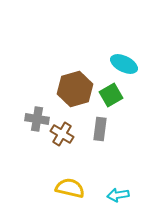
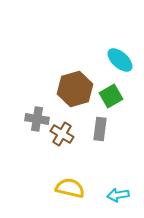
cyan ellipse: moved 4 px left, 4 px up; rotated 16 degrees clockwise
green square: moved 1 px down
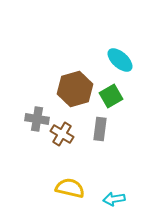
cyan arrow: moved 4 px left, 4 px down
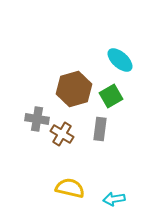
brown hexagon: moved 1 px left
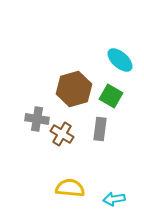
green square: rotated 30 degrees counterclockwise
yellow semicircle: rotated 8 degrees counterclockwise
